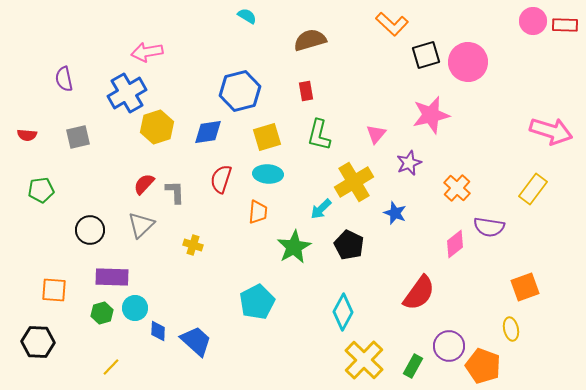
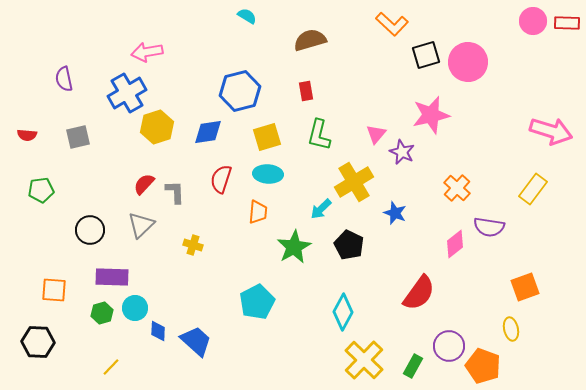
red rectangle at (565, 25): moved 2 px right, 2 px up
purple star at (409, 163): moved 7 px left, 11 px up; rotated 25 degrees counterclockwise
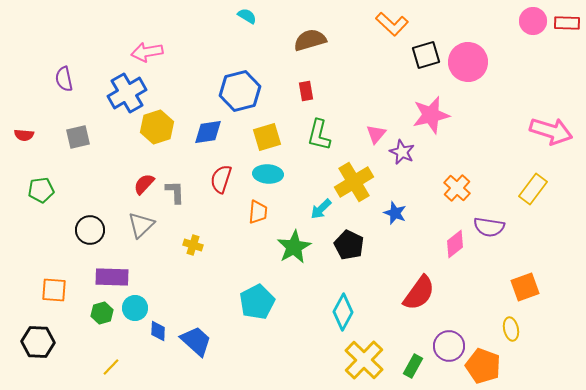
red semicircle at (27, 135): moved 3 px left
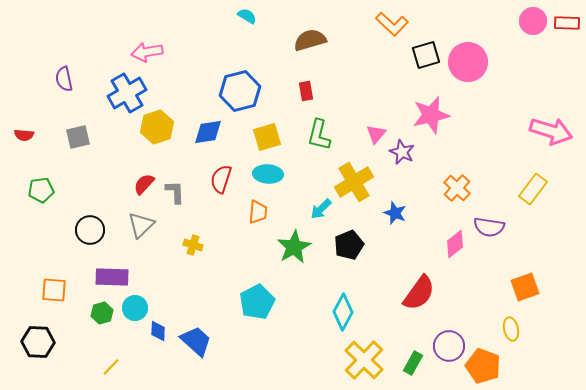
black pentagon at (349, 245): rotated 24 degrees clockwise
green rectangle at (413, 366): moved 3 px up
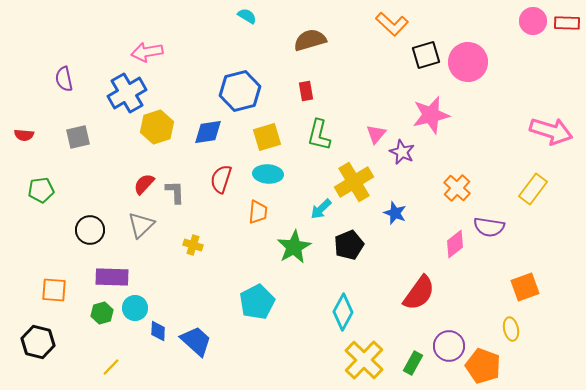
black hexagon at (38, 342): rotated 12 degrees clockwise
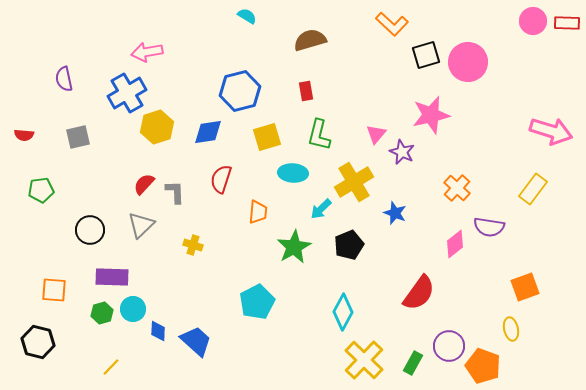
cyan ellipse at (268, 174): moved 25 px right, 1 px up
cyan circle at (135, 308): moved 2 px left, 1 px down
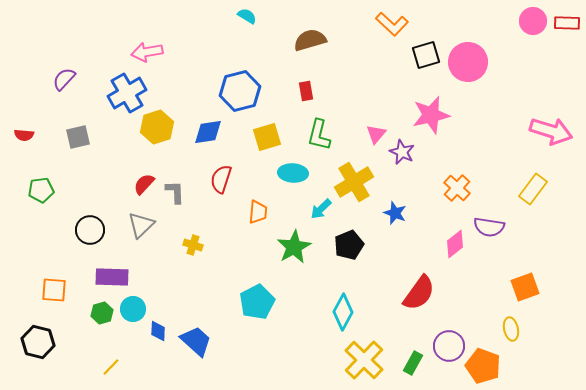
purple semicircle at (64, 79): rotated 55 degrees clockwise
